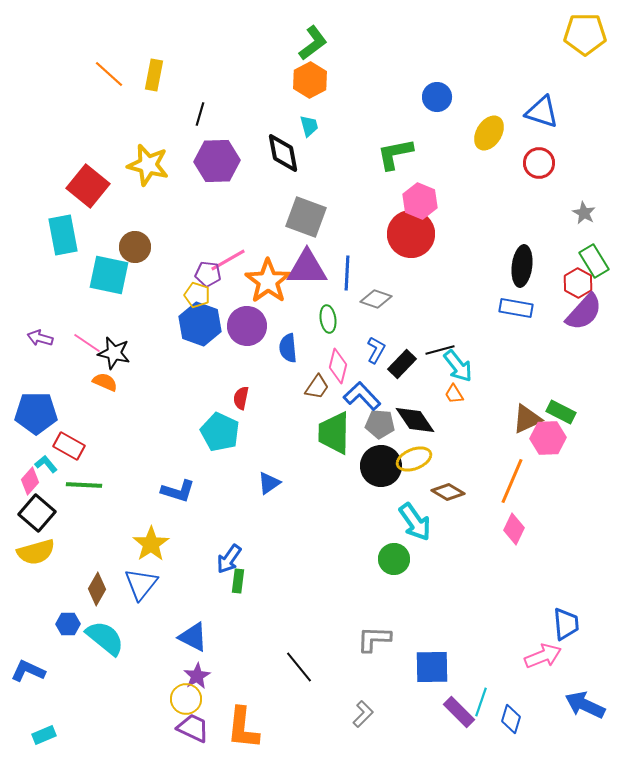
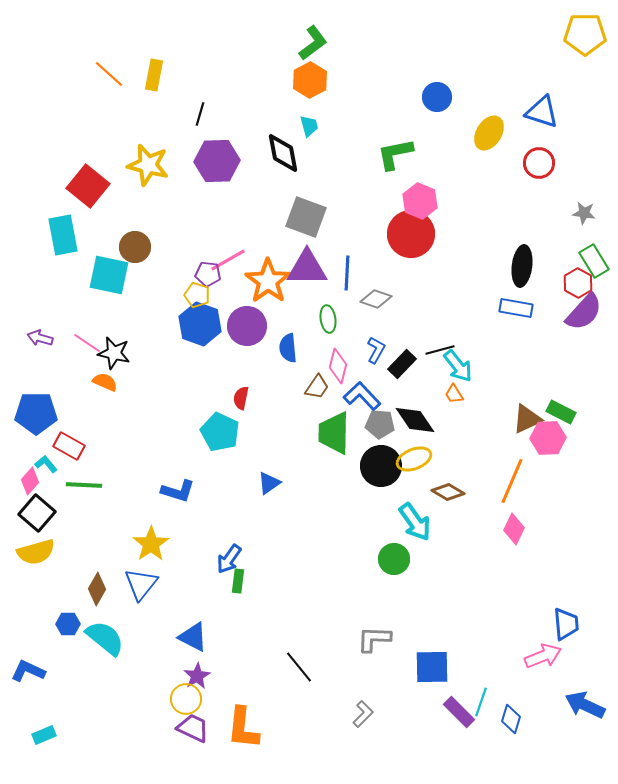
gray star at (584, 213): rotated 20 degrees counterclockwise
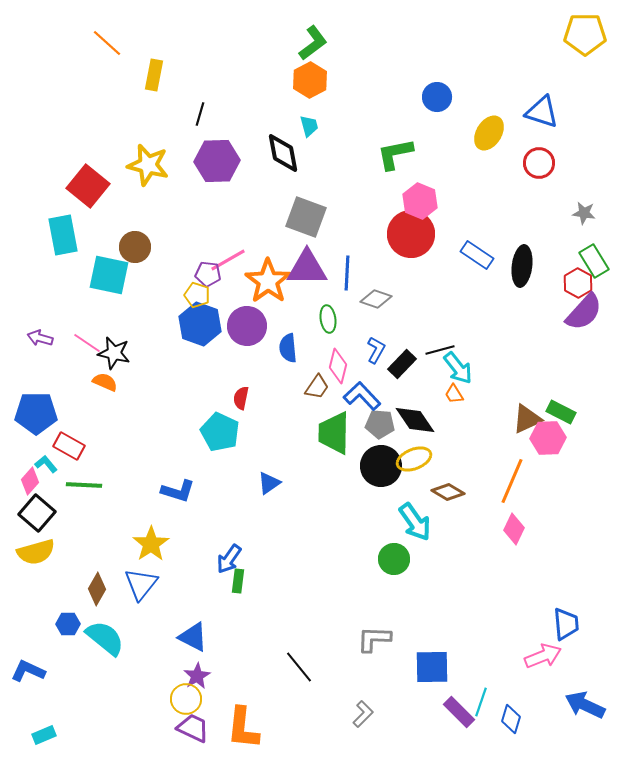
orange line at (109, 74): moved 2 px left, 31 px up
blue rectangle at (516, 308): moved 39 px left, 53 px up; rotated 24 degrees clockwise
cyan arrow at (458, 366): moved 2 px down
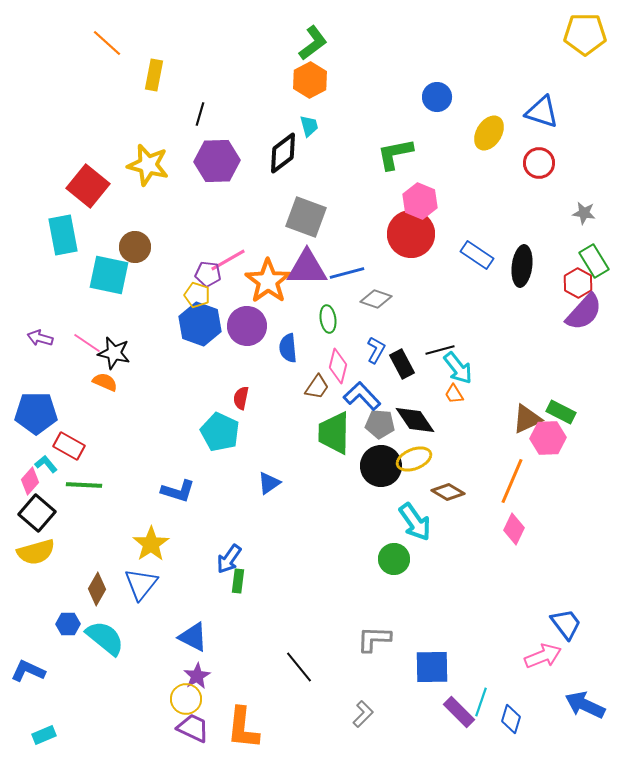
black diamond at (283, 153): rotated 63 degrees clockwise
blue line at (347, 273): rotated 72 degrees clockwise
black rectangle at (402, 364): rotated 72 degrees counterclockwise
blue trapezoid at (566, 624): rotated 32 degrees counterclockwise
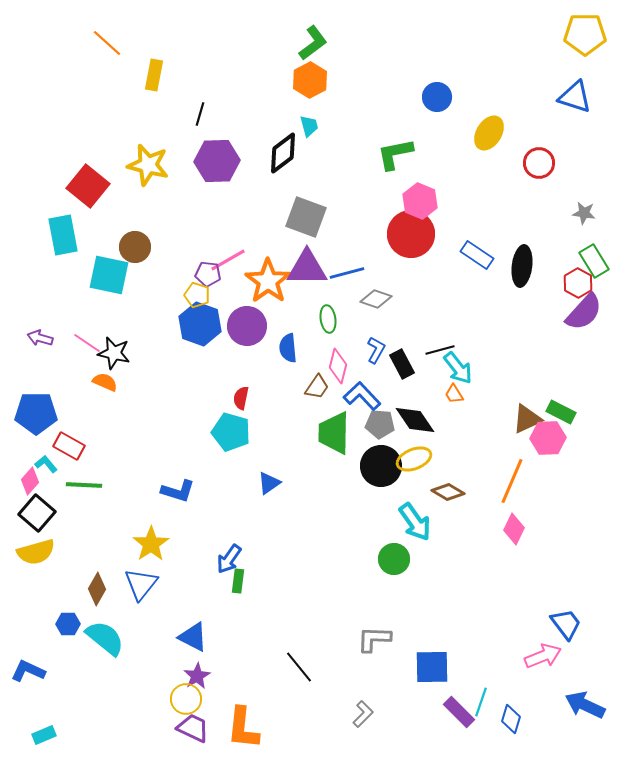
blue triangle at (542, 112): moved 33 px right, 15 px up
cyan pentagon at (220, 432): moved 11 px right; rotated 9 degrees counterclockwise
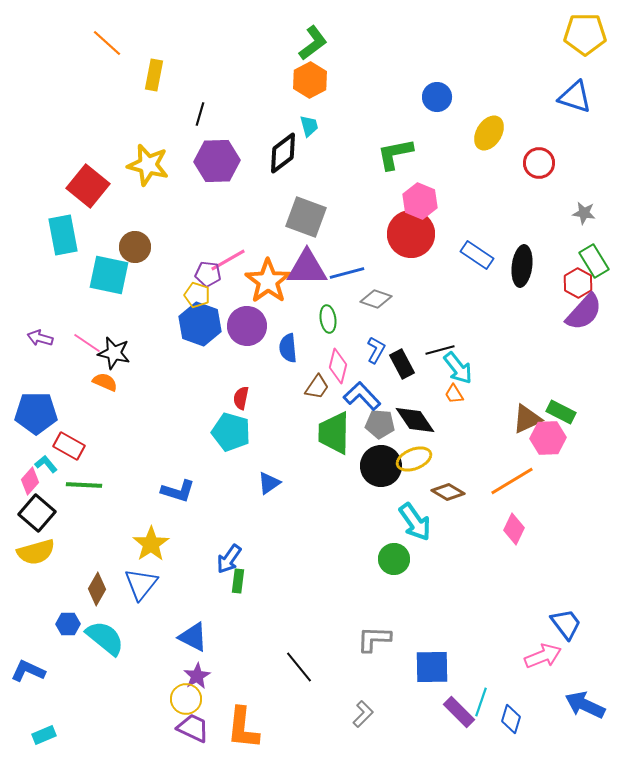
orange line at (512, 481): rotated 36 degrees clockwise
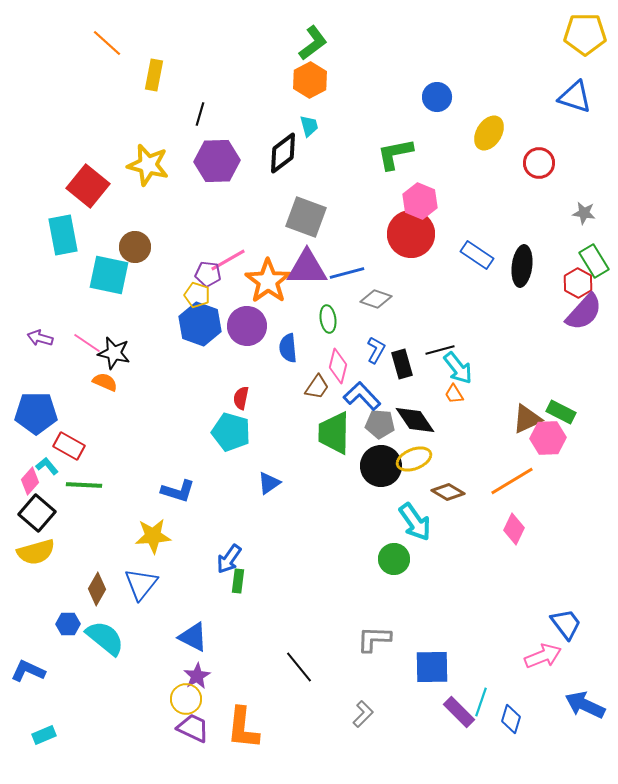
black rectangle at (402, 364): rotated 12 degrees clockwise
cyan L-shape at (46, 464): moved 1 px right, 2 px down
yellow star at (151, 544): moved 2 px right, 8 px up; rotated 30 degrees clockwise
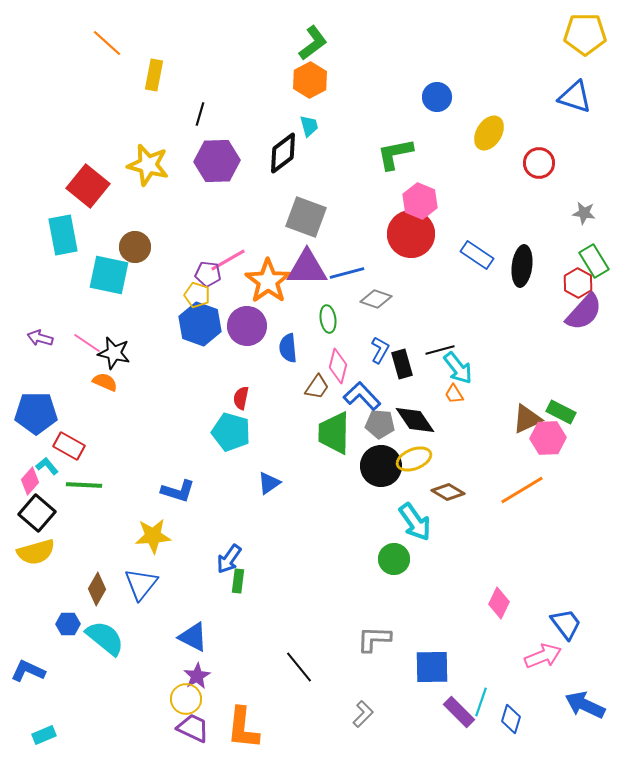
blue L-shape at (376, 350): moved 4 px right
orange line at (512, 481): moved 10 px right, 9 px down
pink diamond at (514, 529): moved 15 px left, 74 px down
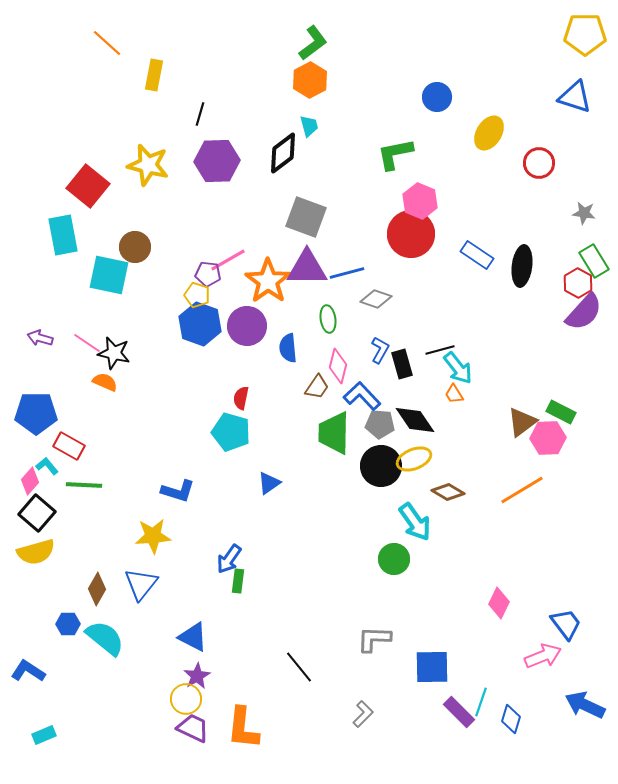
brown triangle at (527, 419): moved 5 px left, 3 px down; rotated 12 degrees counterclockwise
blue L-shape at (28, 671): rotated 8 degrees clockwise
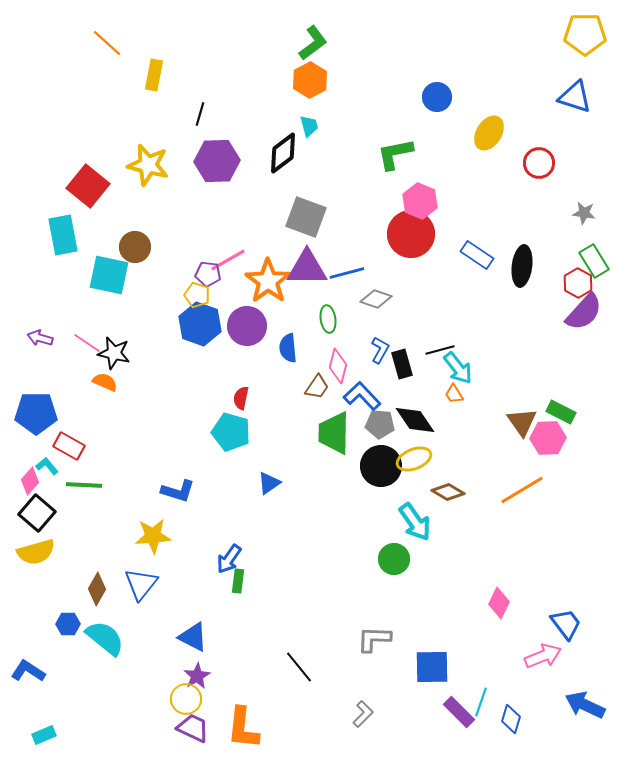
brown triangle at (522, 422): rotated 28 degrees counterclockwise
